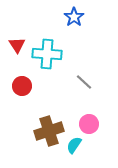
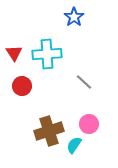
red triangle: moved 3 px left, 8 px down
cyan cross: rotated 8 degrees counterclockwise
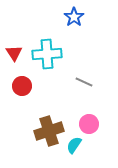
gray line: rotated 18 degrees counterclockwise
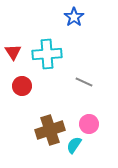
red triangle: moved 1 px left, 1 px up
brown cross: moved 1 px right, 1 px up
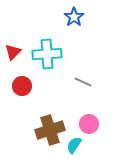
red triangle: rotated 18 degrees clockwise
gray line: moved 1 px left
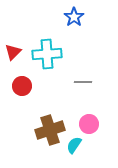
gray line: rotated 24 degrees counterclockwise
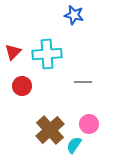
blue star: moved 2 px up; rotated 24 degrees counterclockwise
brown cross: rotated 24 degrees counterclockwise
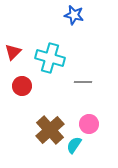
cyan cross: moved 3 px right, 4 px down; rotated 20 degrees clockwise
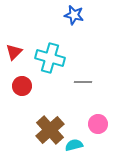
red triangle: moved 1 px right
pink circle: moved 9 px right
cyan semicircle: rotated 42 degrees clockwise
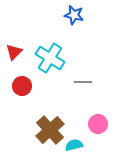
cyan cross: rotated 16 degrees clockwise
